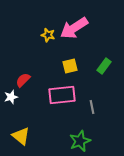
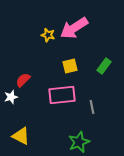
yellow triangle: rotated 12 degrees counterclockwise
green star: moved 1 px left, 1 px down
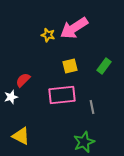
green star: moved 5 px right
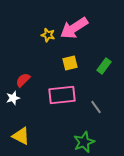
yellow square: moved 3 px up
white star: moved 2 px right, 1 px down
gray line: moved 4 px right; rotated 24 degrees counterclockwise
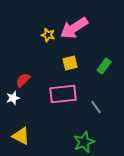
pink rectangle: moved 1 px right, 1 px up
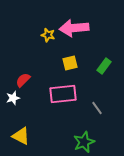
pink arrow: rotated 28 degrees clockwise
gray line: moved 1 px right, 1 px down
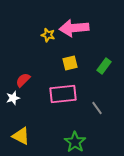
green star: moved 9 px left; rotated 15 degrees counterclockwise
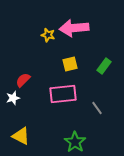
yellow square: moved 1 px down
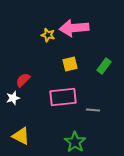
pink rectangle: moved 3 px down
gray line: moved 4 px left, 2 px down; rotated 48 degrees counterclockwise
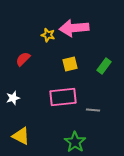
red semicircle: moved 21 px up
